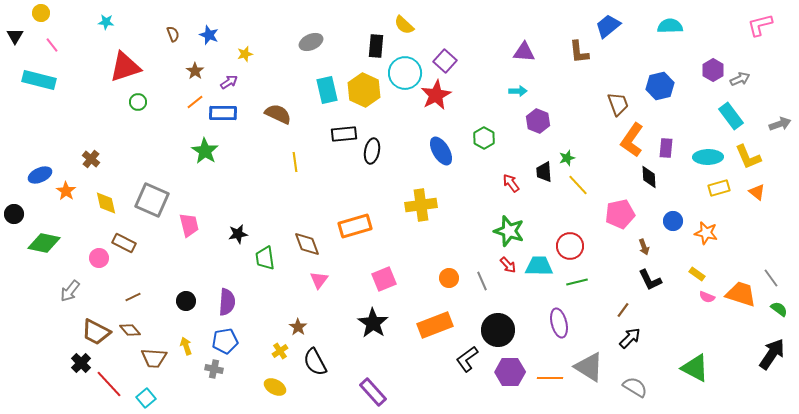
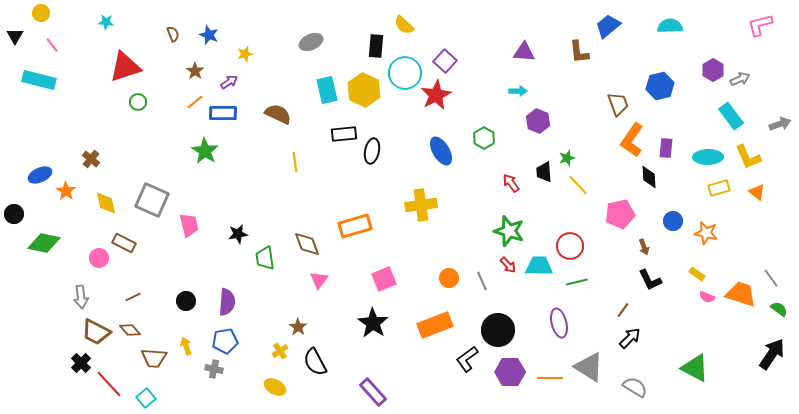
gray arrow at (70, 291): moved 11 px right, 6 px down; rotated 45 degrees counterclockwise
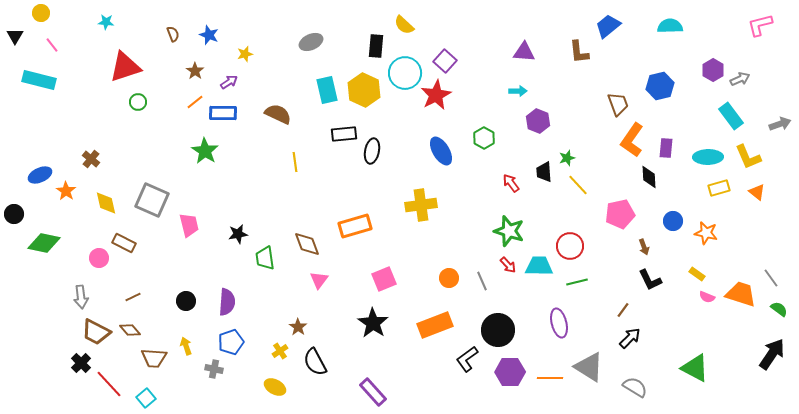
blue pentagon at (225, 341): moved 6 px right, 1 px down; rotated 10 degrees counterclockwise
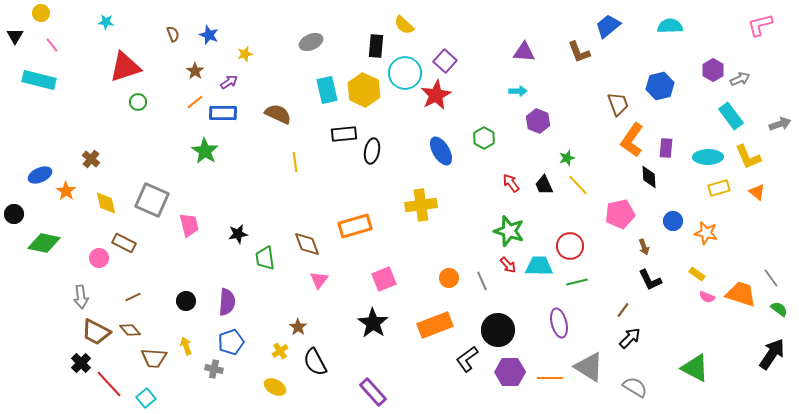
brown L-shape at (579, 52): rotated 15 degrees counterclockwise
black trapezoid at (544, 172): moved 13 px down; rotated 20 degrees counterclockwise
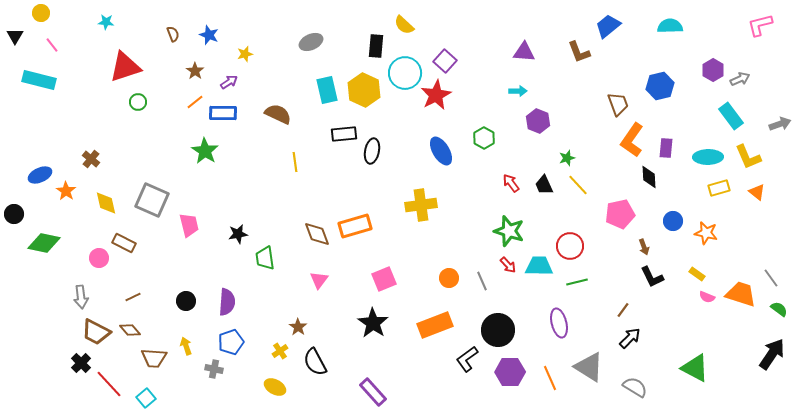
brown diamond at (307, 244): moved 10 px right, 10 px up
black L-shape at (650, 280): moved 2 px right, 3 px up
orange line at (550, 378): rotated 65 degrees clockwise
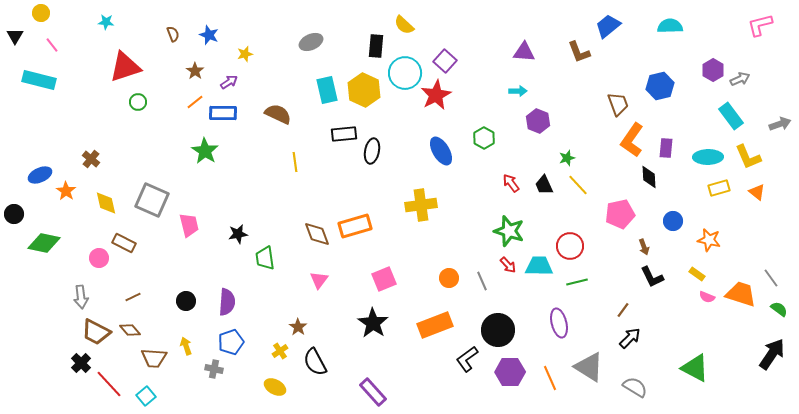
orange star at (706, 233): moved 3 px right, 7 px down
cyan square at (146, 398): moved 2 px up
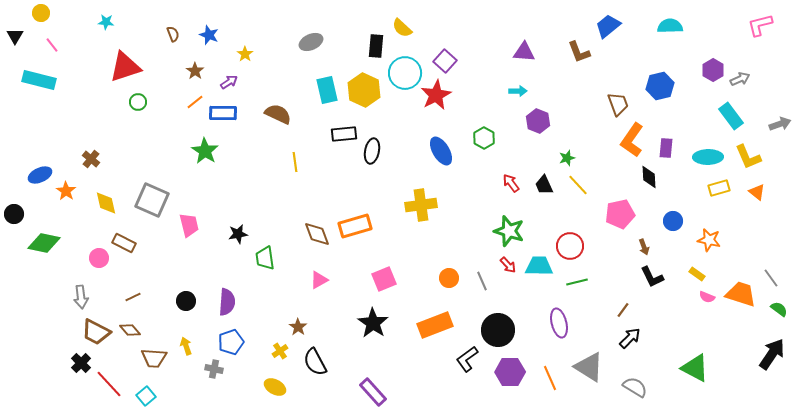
yellow semicircle at (404, 25): moved 2 px left, 3 px down
yellow star at (245, 54): rotated 21 degrees counterclockwise
pink triangle at (319, 280): rotated 24 degrees clockwise
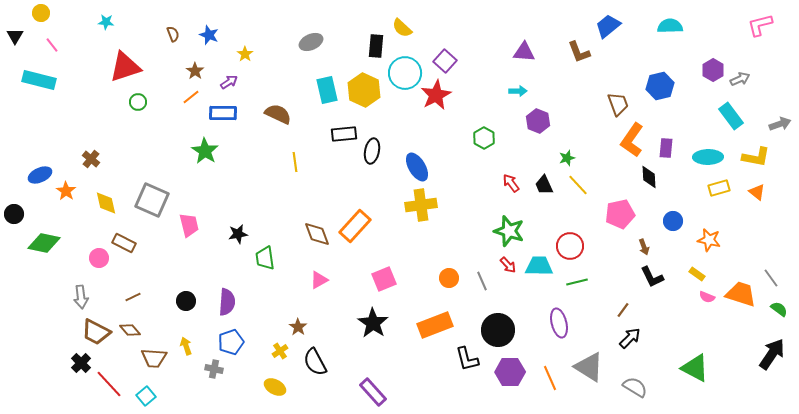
orange line at (195, 102): moved 4 px left, 5 px up
blue ellipse at (441, 151): moved 24 px left, 16 px down
yellow L-shape at (748, 157): moved 8 px right; rotated 56 degrees counterclockwise
orange rectangle at (355, 226): rotated 32 degrees counterclockwise
black L-shape at (467, 359): rotated 68 degrees counterclockwise
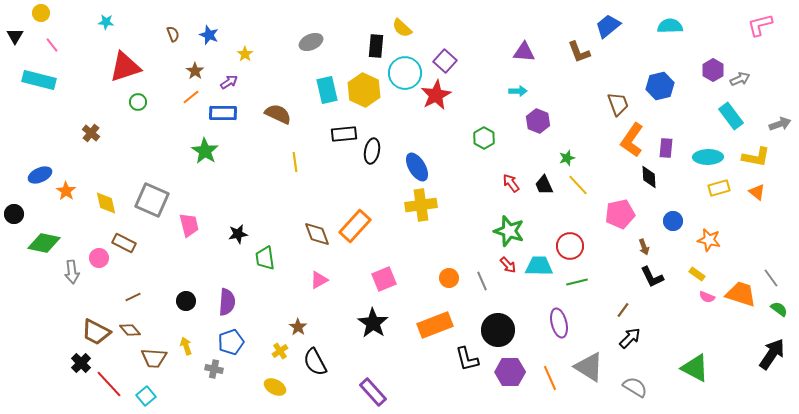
brown cross at (91, 159): moved 26 px up
gray arrow at (81, 297): moved 9 px left, 25 px up
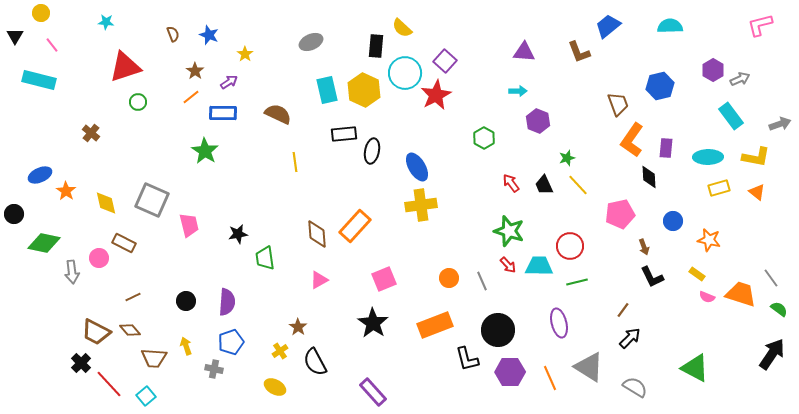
brown diamond at (317, 234): rotated 16 degrees clockwise
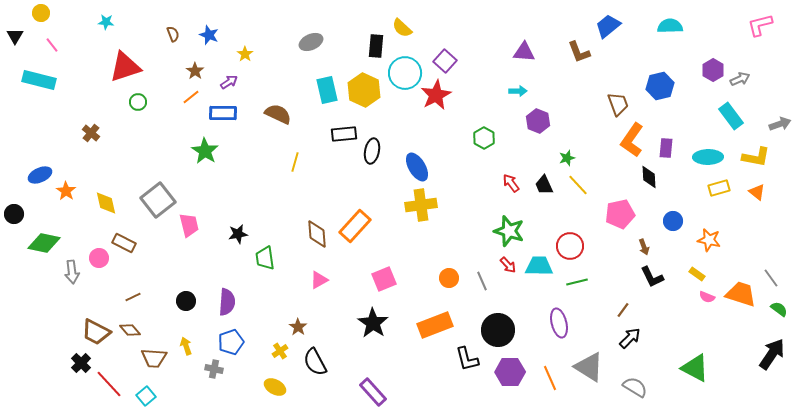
yellow line at (295, 162): rotated 24 degrees clockwise
gray square at (152, 200): moved 6 px right; rotated 28 degrees clockwise
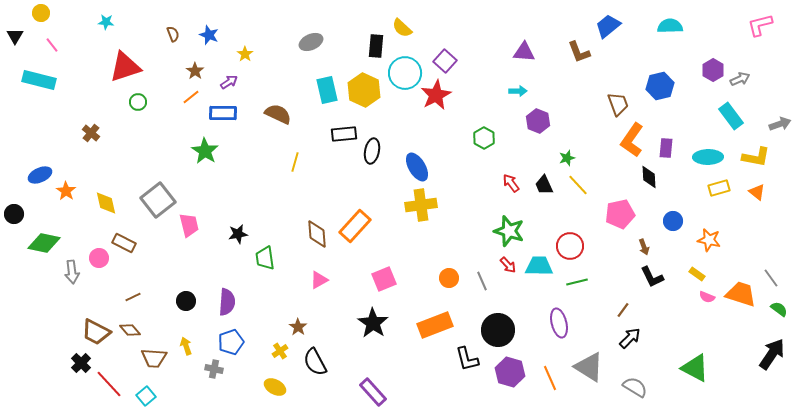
purple hexagon at (510, 372): rotated 16 degrees clockwise
